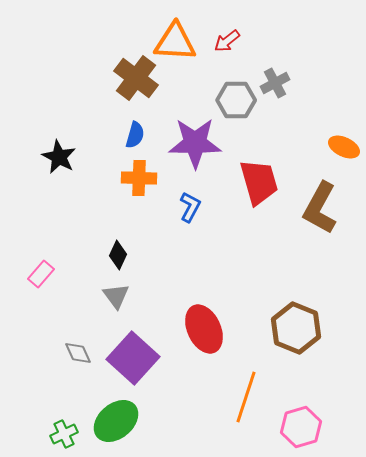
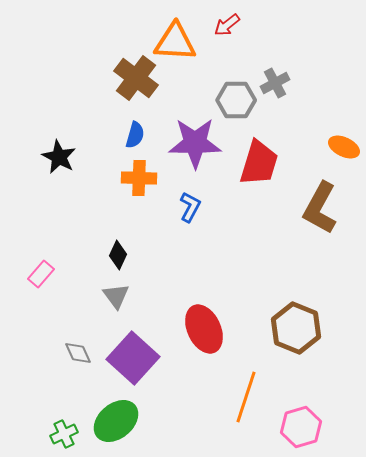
red arrow: moved 16 px up
red trapezoid: moved 19 px up; rotated 33 degrees clockwise
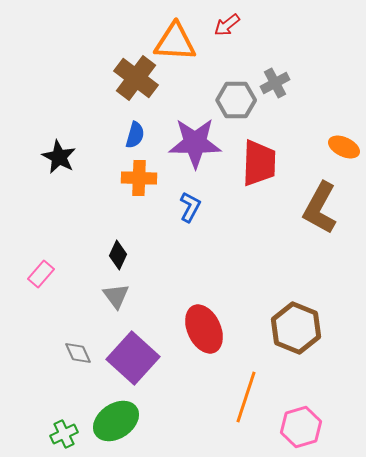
red trapezoid: rotated 15 degrees counterclockwise
green ellipse: rotated 6 degrees clockwise
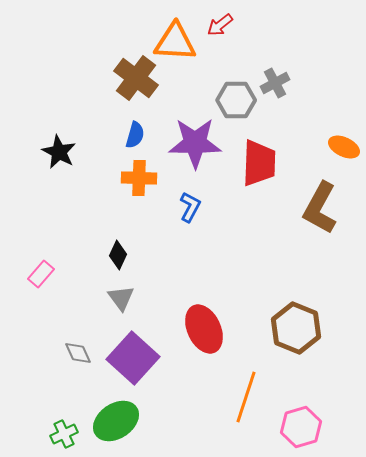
red arrow: moved 7 px left
black star: moved 5 px up
gray triangle: moved 5 px right, 2 px down
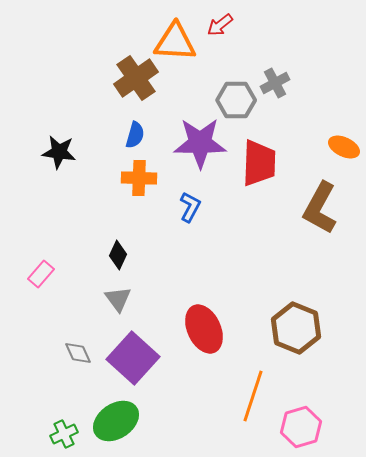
brown cross: rotated 18 degrees clockwise
purple star: moved 5 px right
black star: rotated 20 degrees counterclockwise
gray triangle: moved 3 px left, 1 px down
orange line: moved 7 px right, 1 px up
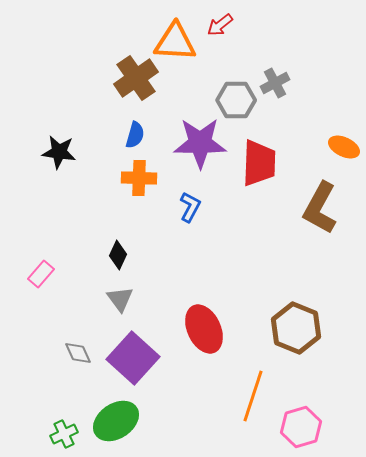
gray triangle: moved 2 px right
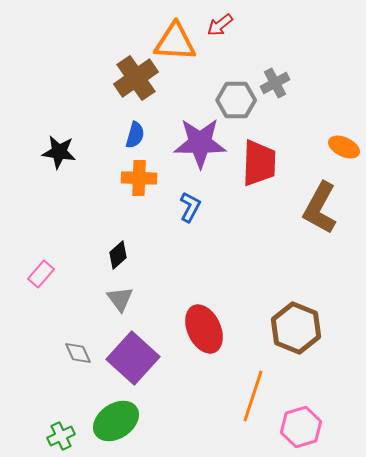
black diamond: rotated 24 degrees clockwise
green cross: moved 3 px left, 2 px down
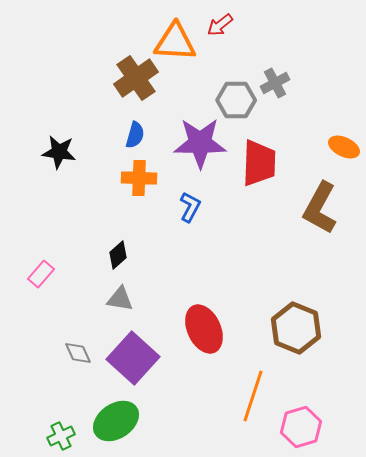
gray triangle: rotated 44 degrees counterclockwise
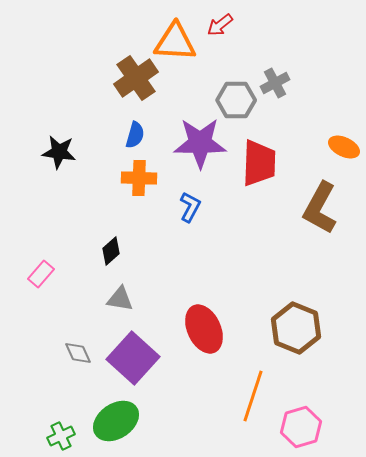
black diamond: moved 7 px left, 4 px up
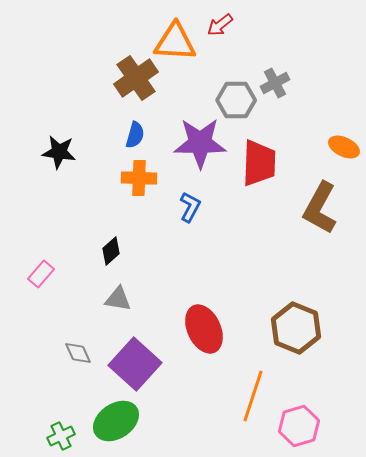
gray triangle: moved 2 px left
purple square: moved 2 px right, 6 px down
pink hexagon: moved 2 px left, 1 px up
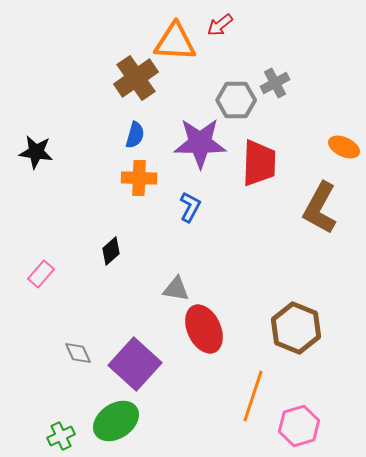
black star: moved 23 px left
gray triangle: moved 58 px right, 10 px up
